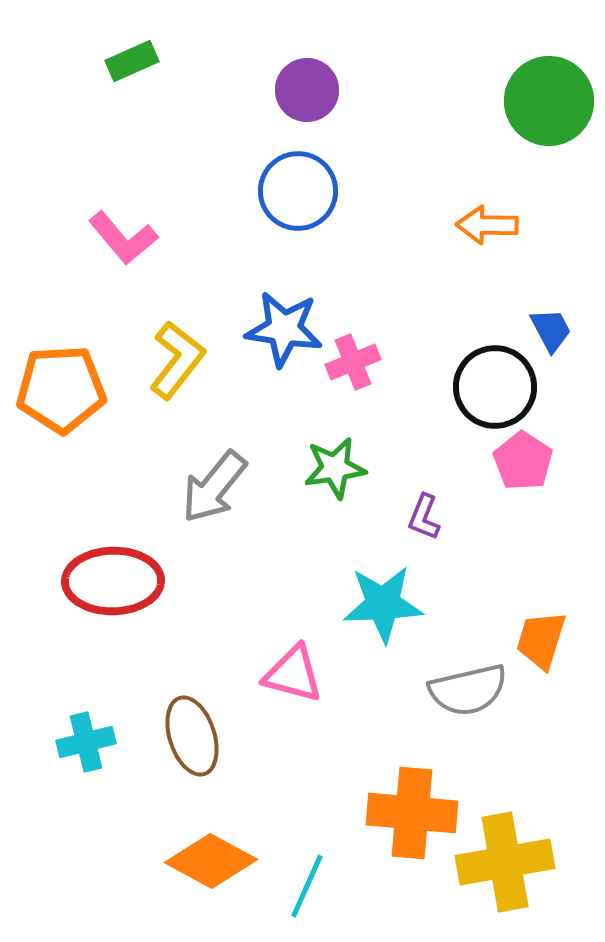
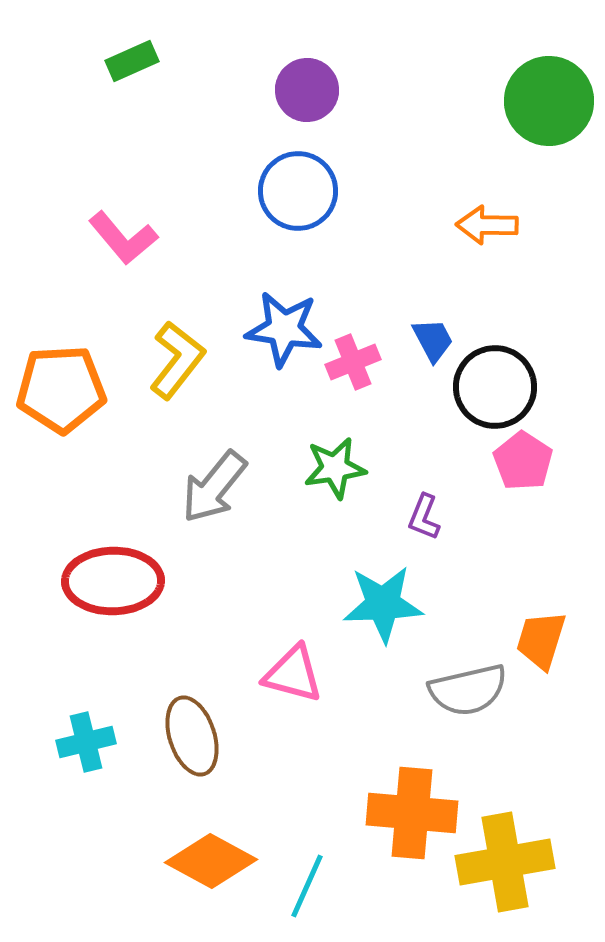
blue trapezoid: moved 118 px left, 10 px down
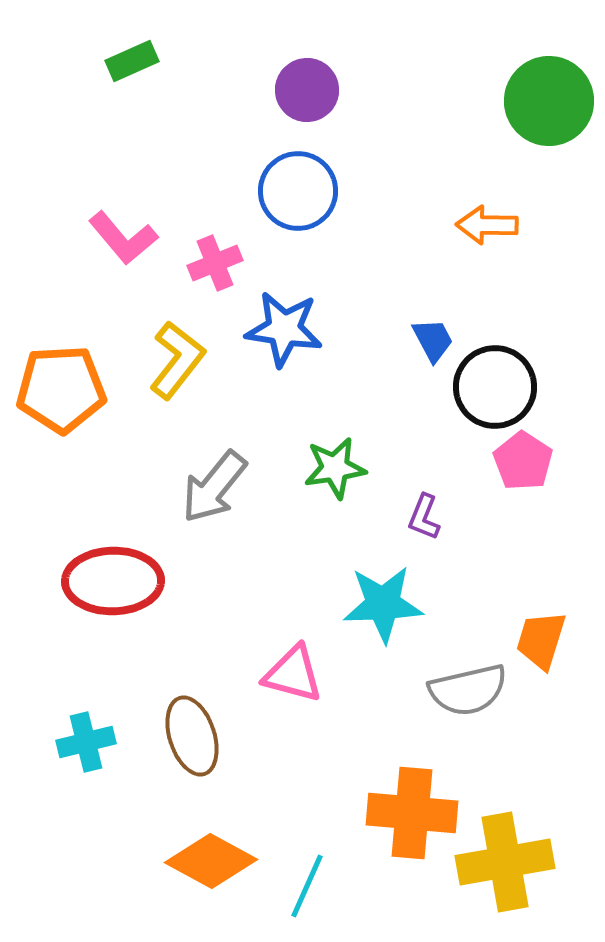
pink cross: moved 138 px left, 99 px up
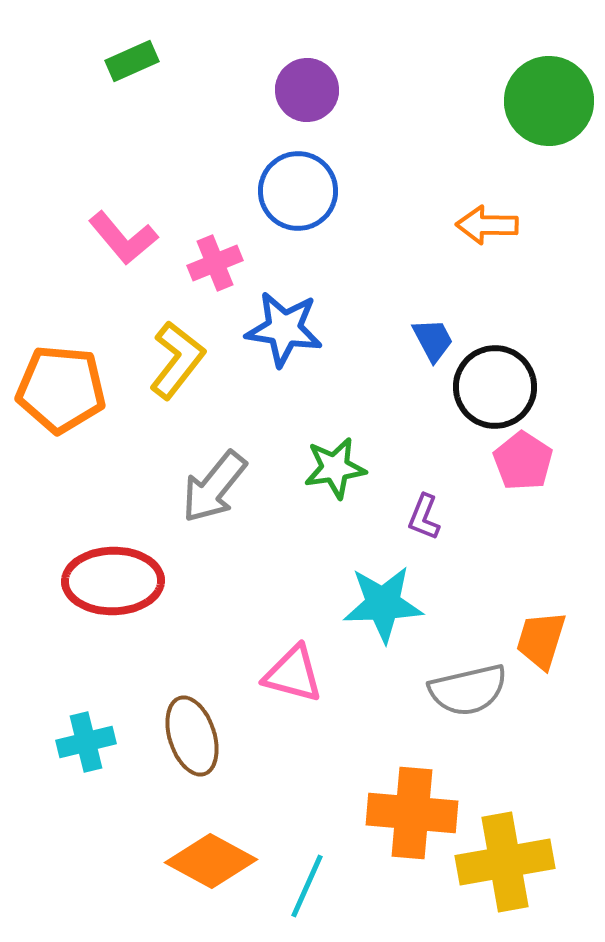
orange pentagon: rotated 8 degrees clockwise
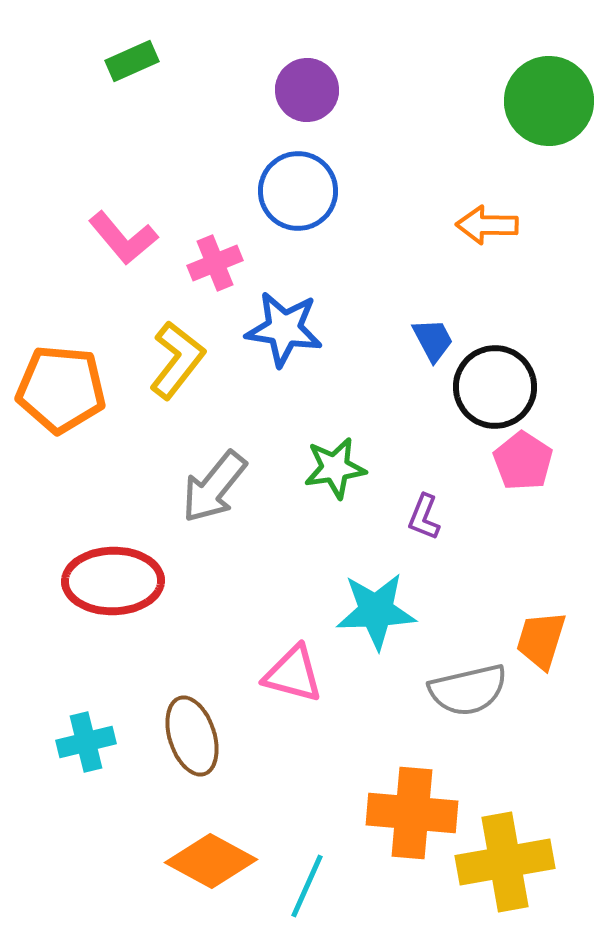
cyan star: moved 7 px left, 7 px down
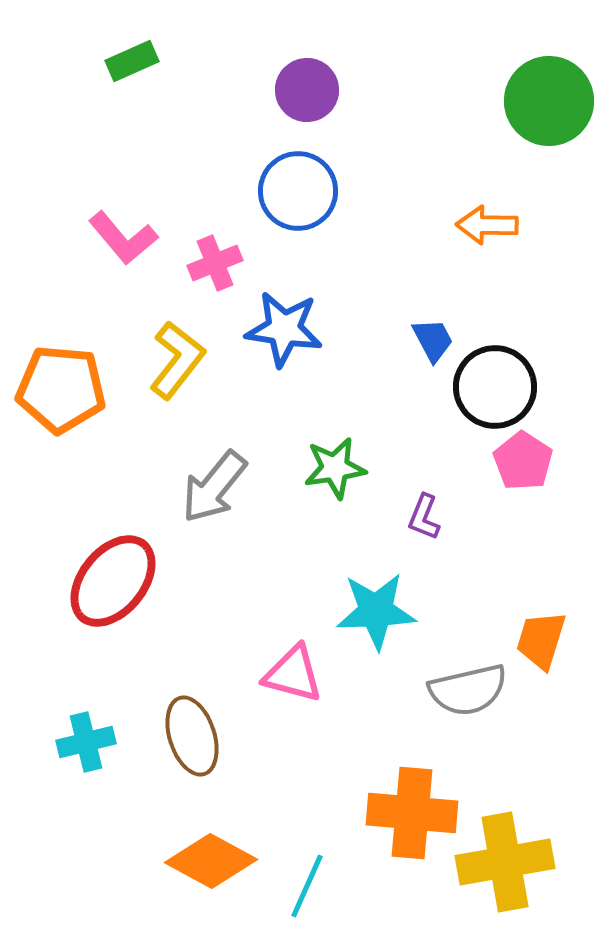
red ellipse: rotated 50 degrees counterclockwise
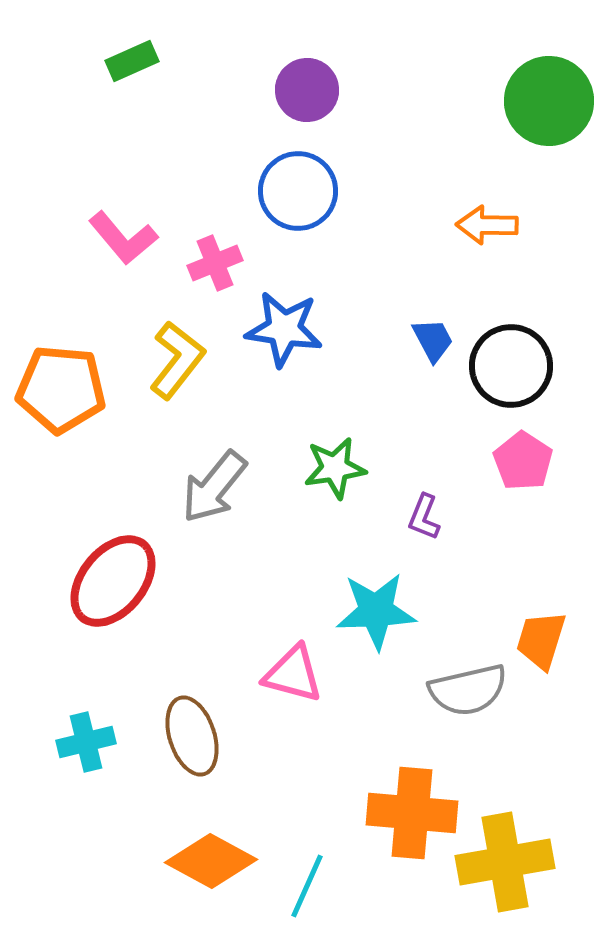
black circle: moved 16 px right, 21 px up
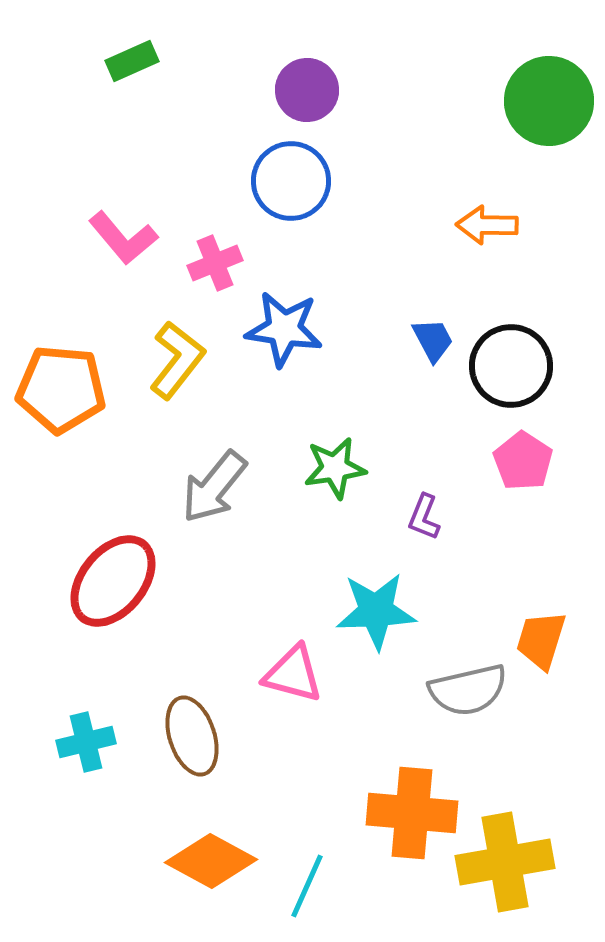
blue circle: moved 7 px left, 10 px up
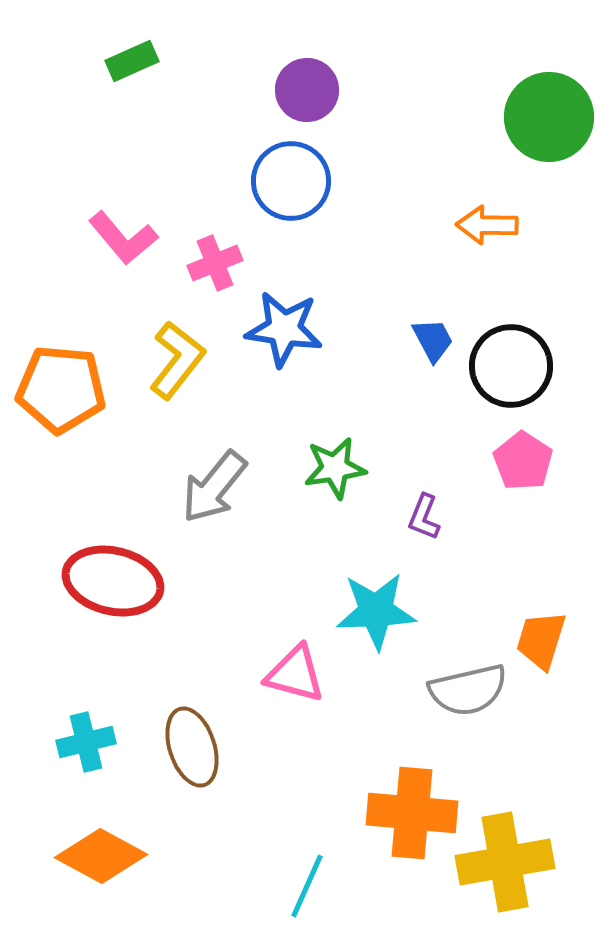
green circle: moved 16 px down
red ellipse: rotated 64 degrees clockwise
pink triangle: moved 2 px right
brown ellipse: moved 11 px down
orange diamond: moved 110 px left, 5 px up
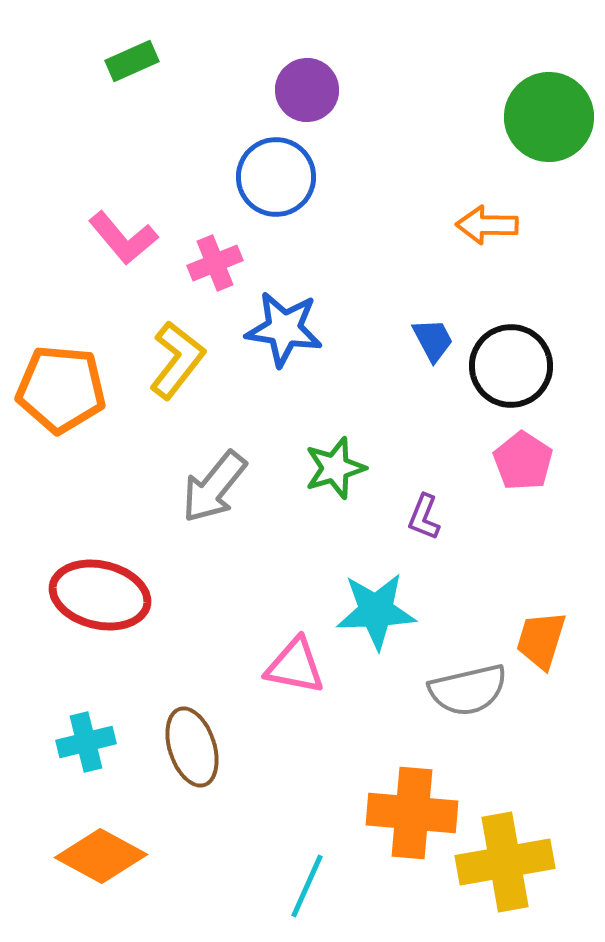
blue circle: moved 15 px left, 4 px up
green star: rotated 8 degrees counterclockwise
red ellipse: moved 13 px left, 14 px down
pink triangle: moved 8 px up; rotated 4 degrees counterclockwise
